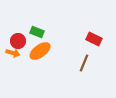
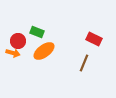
orange ellipse: moved 4 px right
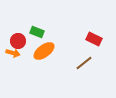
brown line: rotated 30 degrees clockwise
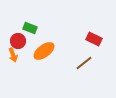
green rectangle: moved 7 px left, 4 px up
orange arrow: moved 2 px down; rotated 56 degrees clockwise
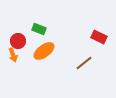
green rectangle: moved 9 px right, 1 px down
red rectangle: moved 5 px right, 2 px up
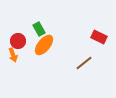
green rectangle: rotated 40 degrees clockwise
orange ellipse: moved 6 px up; rotated 15 degrees counterclockwise
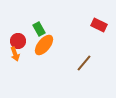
red rectangle: moved 12 px up
orange arrow: moved 2 px right, 1 px up
brown line: rotated 12 degrees counterclockwise
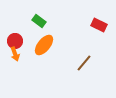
green rectangle: moved 8 px up; rotated 24 degrees counterclockwise
red circle: moved 3 px left
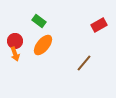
red rectangle: rotated 56 degrees counterclockwise
orange ellipse: moved 1 px left
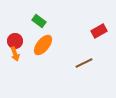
red rectangle: moved 6 px down
brown line: rotated 24 degrees clockwise
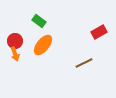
red rectangle: moved 1 px down
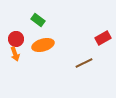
green rectangle: moved 1 px left, 1 px up
red rectangle: moved 4 px right, 6 px down
red circle: moved 1 px right, 2 px up
orange ellipse: rotated 35 degrees clockwise
